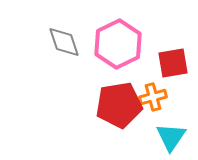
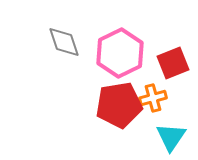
pink hexagon: moved 2 px right, 9 px down
red square: rotated 12 degrees counterclockwise
orange cross: moved 1 px down
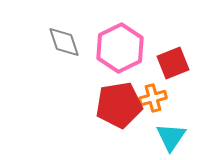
pink hexagon: moved 5 px up
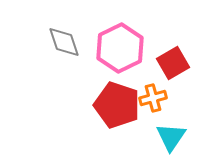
red square: rotated 8 degrees counterclockwise
red pentagon: moved 2 px left; rotated 27 degrees clockwise
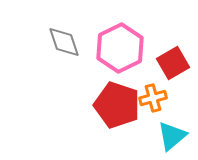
cyan triangle: moved 1 px right, 1 px up; rotated 16 degrees clockwise
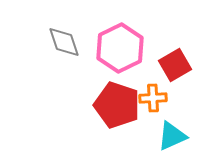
red square: moved 2 px right, 2 px down
orange cross: rotated 12 degrees clockwise
cyan triangle: rotated 16 degrees clockwise
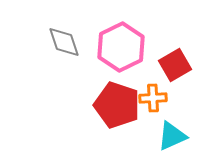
pink hexagon: moved 1 px right, 1 px up
